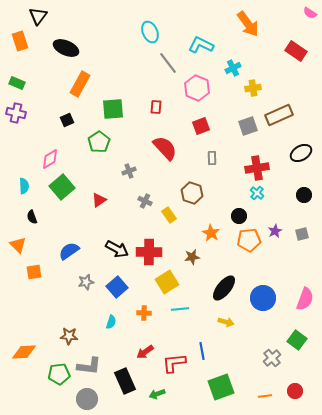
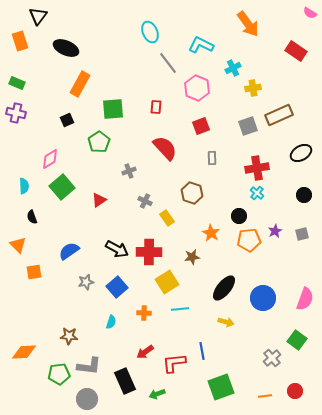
yellow rectangle at (169, 215): moved 2 px left, 3 px down
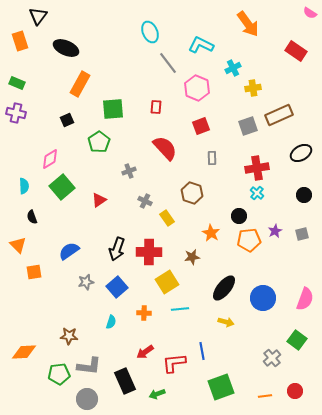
black arrow at (117, 249): rotated 80 degrees clockwise
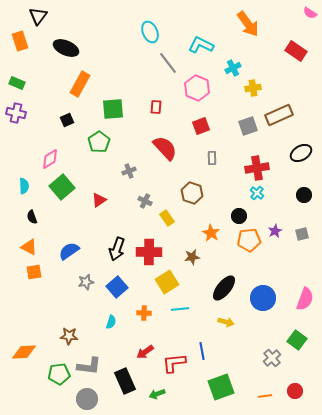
orange triangle at (18, 245): moved 11 px right, 2 px down; rotated 18 degrees counterclockwise
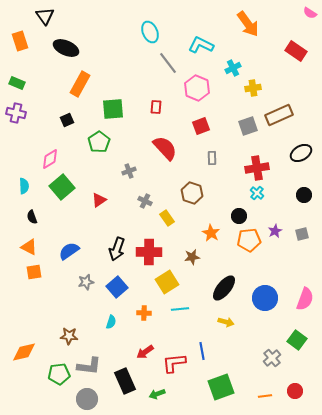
black triangle at (38, 16): moved 7 px right; rotated 12 degrees counterclockwise
blue circle at (263, 298): moved 2 px right
orange diamond at (24, 352): rotated 10 degrees counterclockwise
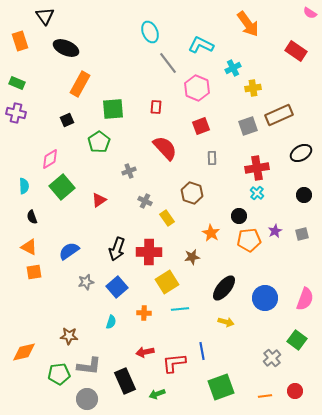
red arrow at (145, 352): rotated 24 degrees clockwise
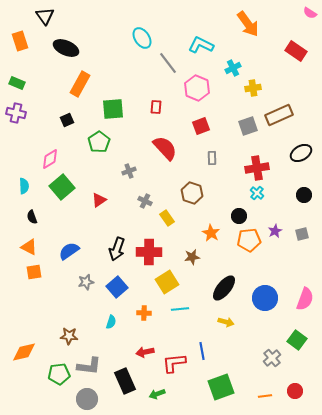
cyan ellipse at (150, 32): moved 8 px left, 6 px down; rotated 10 degrees counterclockwise
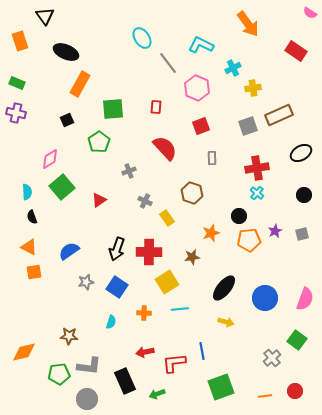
black ellipse at (66, 48): moved 4 px down
cyan semicircle at (24, 186): moved 3 px right, 6 px down
orange star at (211, 233): rotated 24 degrees clockwise
blue square at (117, 287): rotated 15 degrees counterclockwise
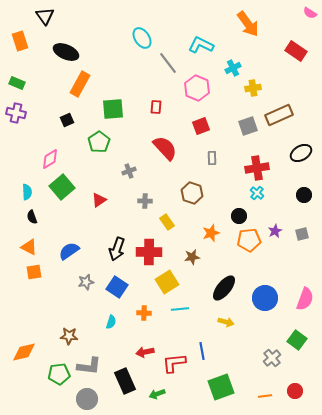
gray cross at (145, 201): rotated 24 degrees counterclockwise
yellow rectangle at (167, 218): moved 4 px down
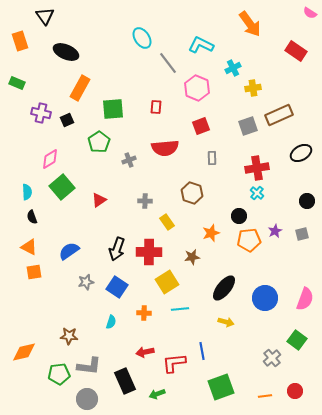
orange arrow at (248, 24): moved 2 px right
orange rectangle at (80, 84): moved 4 px down
purple cross at (16, 113): moved 25 px right
red semicircle at (165, 148): rotated 128 degrees clockwise
gray cross at (129, 171): moved 11 px up
black circle at (304, 195): moved 3 px right, 6 px down
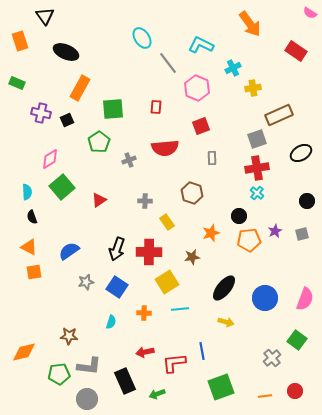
gray square at (248, 126): moved 9 px right, 13 px down
